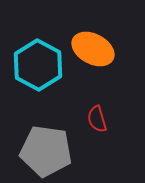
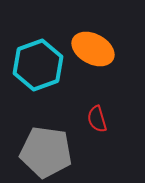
cyan hexagon: rotated 12 degrees clockwise
gray pentagon: moved 1 px down
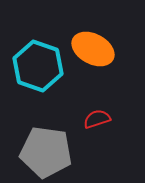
cyan hexagon: moved 1 px down; rotated 21 degrees counterclockwise
red semicircle: rotated 88 degrees clockwise
